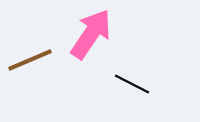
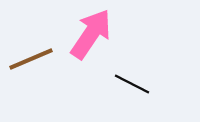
brown line: moved 1 px right, 1 px up
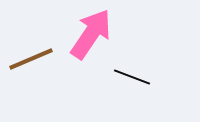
black line: moved 7 px up; rotated 6 degrees counterclockwise
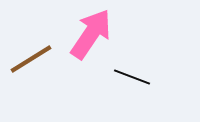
brown line: rotated 9 degrees counterclockwise
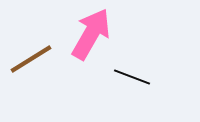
pink arrow: rotated 4 degrees counterclockwise
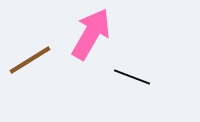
brown line: moved 1 px left, 1 px down
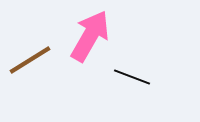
pink arrow: moved 1 px left, 2 px down
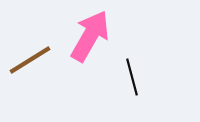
black line: rotated 54 degrees clockwise
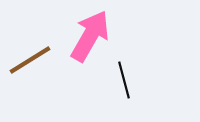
black line: moved 8 px left, 3 px down
